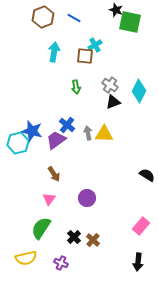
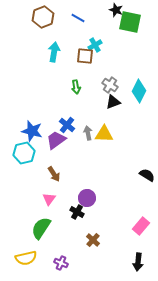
blue line: moved 4 px right
cyan hexagon: moved 6 px right, 10 px down
black cross: moved 3 px right, 25 px up; rotated 16 degrees counterclockwise
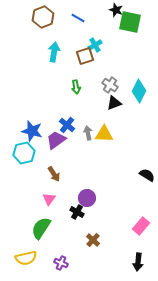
brown square: rotated 24 degrees counterclockwise
black triangle: moved 1 px right, 1 px down
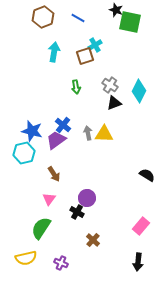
blue cross: moved 4 px left
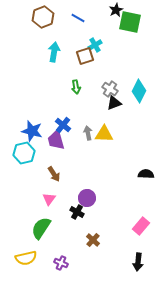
black star: rotated 24 degrees clockwise
gray cross: moved 4 px down
purple trapezoid: rotated 70 degrees counterclockwise
black semicircle: moved 1 px left, 1 px up; rotated 28 degrees counterclockwise
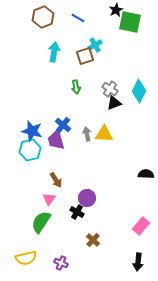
gray arrow: moved 1 px left, 1 px down
cyan hexagon: moved 6 px right, 3 px up
brown arrow: moved 2 px right, 6 px down
green semicircle: moved 6 px up
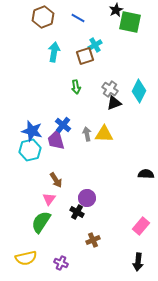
brown cross: rotated 24 degrees clockwise
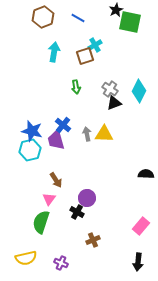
green semicircle: rotated 15 degrees counterclockwise
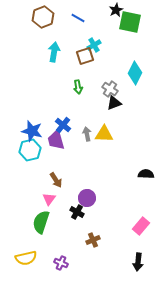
cyan cross: moved 1 px left
green arrow: moved 2 px right
cyan diamond: moved 4 px left, 18 px up
